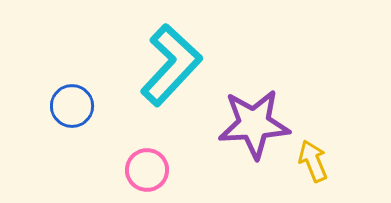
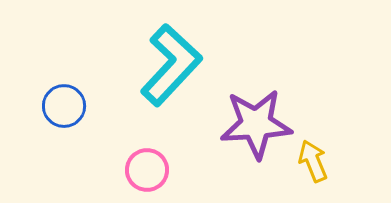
blue circle: moved 8 px left
purple star: moved 2 px right
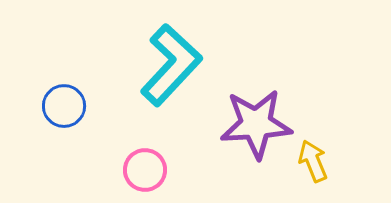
pink circle: moved 2 px left
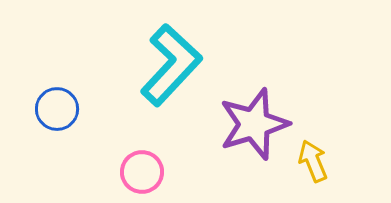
blue circle: moved 7 px left, 3 px down
purple star: moved 2 px left; rotated 14 degrees counterclockwise
pink circle: moved 3 px left, 2 px down
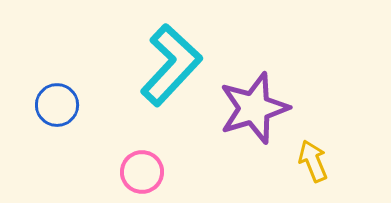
blue circle: moved 4 px up
purple star: moved 16 px up
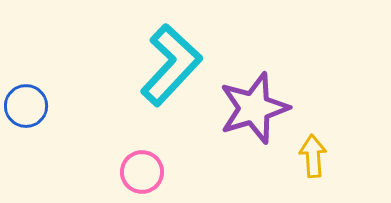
blue circle: moved 31 px left, 1 px down
yellow arrow: moved 5 px up; rotated 18 degrees clockwise
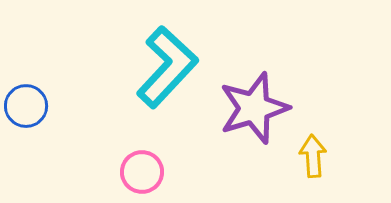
cyan L-shape: moved 4 px left, 2 px down
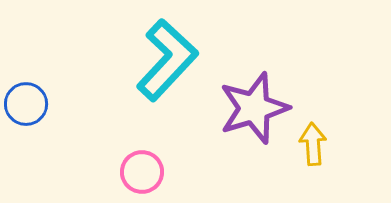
cyan L-shape: moved 7 px up
blue circle: moved 2 px up
yellow arrow: moved 12 px up
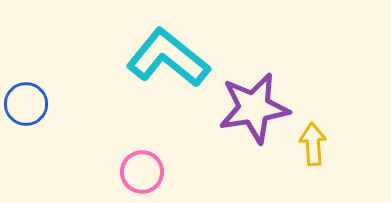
cyan L-shape: moved 1 px right, 2 px up; rotated 94 degrees counterclockwise
purple star: rotated 8 degrees clockwise
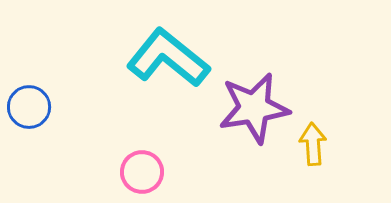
blue circle: moved 3 px right, 3 px down
